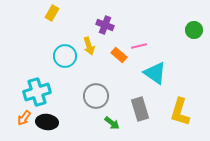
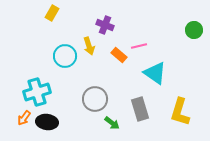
gray circle: moved 1 px left, 3 px down
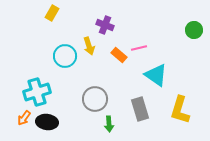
pink line: moved 2 px down
cyan triangle: moved 1 px right, 2 px down
yellow L-shape: moved 2 px up
green arrow: moved 3 px left, 1 px down; rotated 49 degrees clockwise
